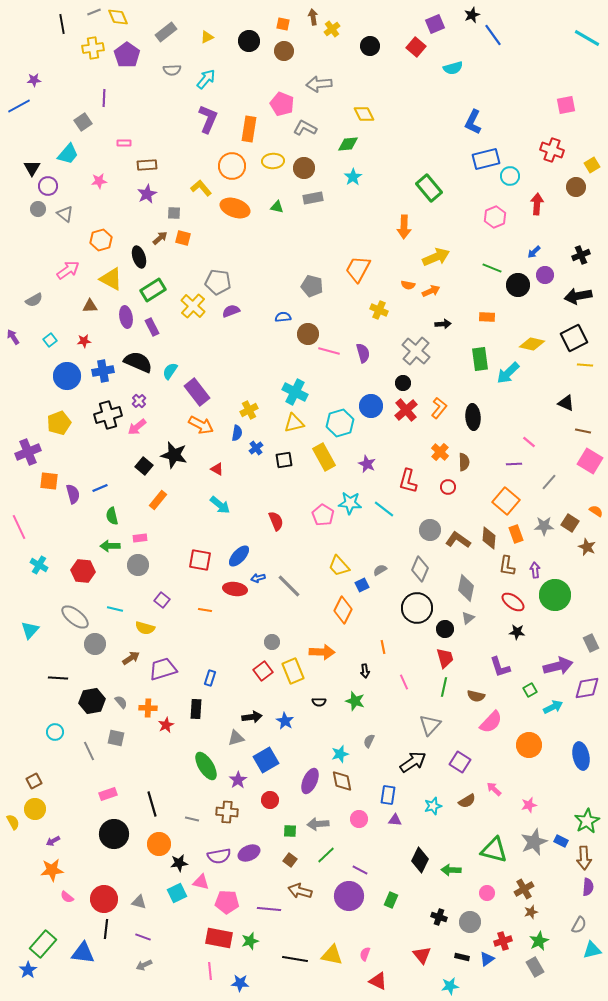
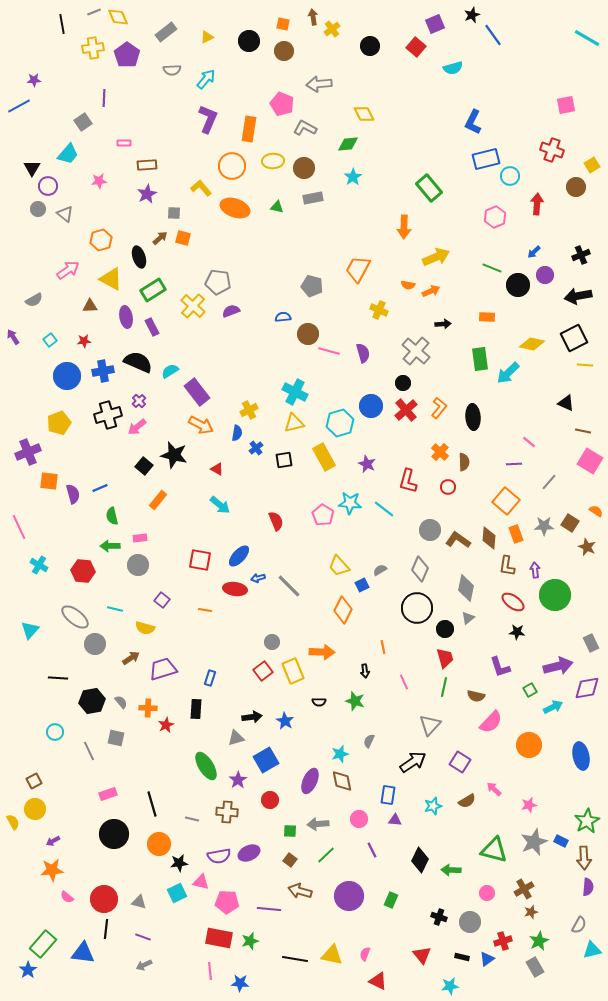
cyan semicircle at (170, 371): rotated 24 degrees clockwise
purple line at (360, 870): moved 12 px right, 20 px up; rotated 35 degrees clockwise
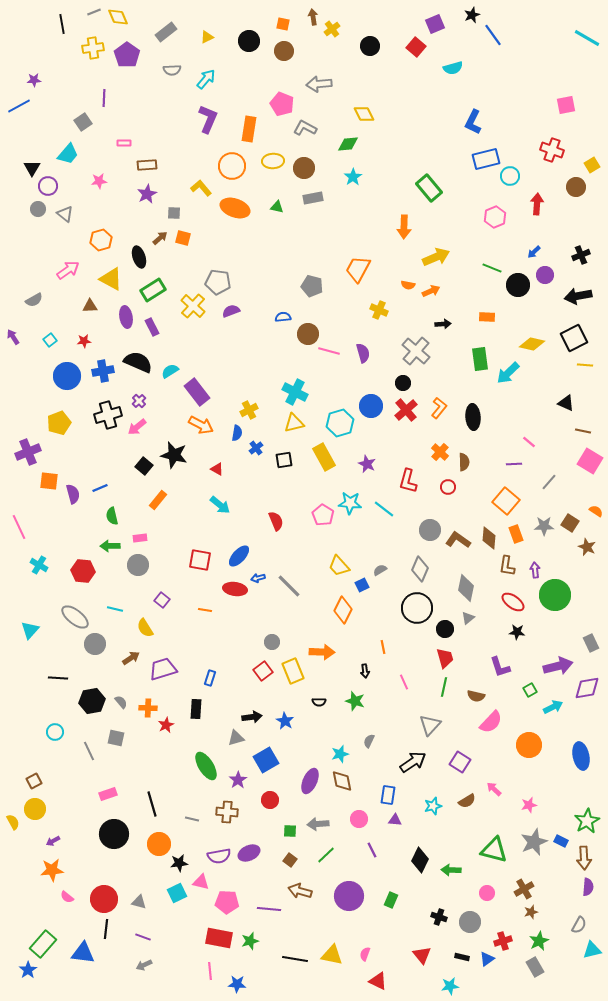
yellow semicircle at (145, 628): rotated 42 degrees clockwise
blue star at (240, 983): moved 3 px left, 1 px down
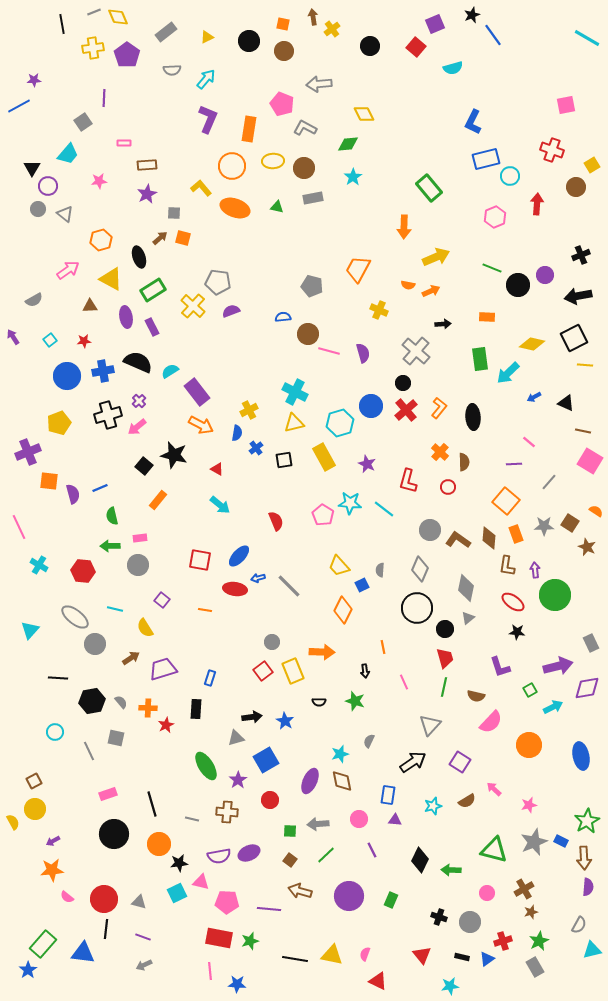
blue arrow at (534, 252): moved 145 px down; rotated 16 degrees clockwise
gray semicircle at (380, 570): rotated 56 degrees counterclockwise
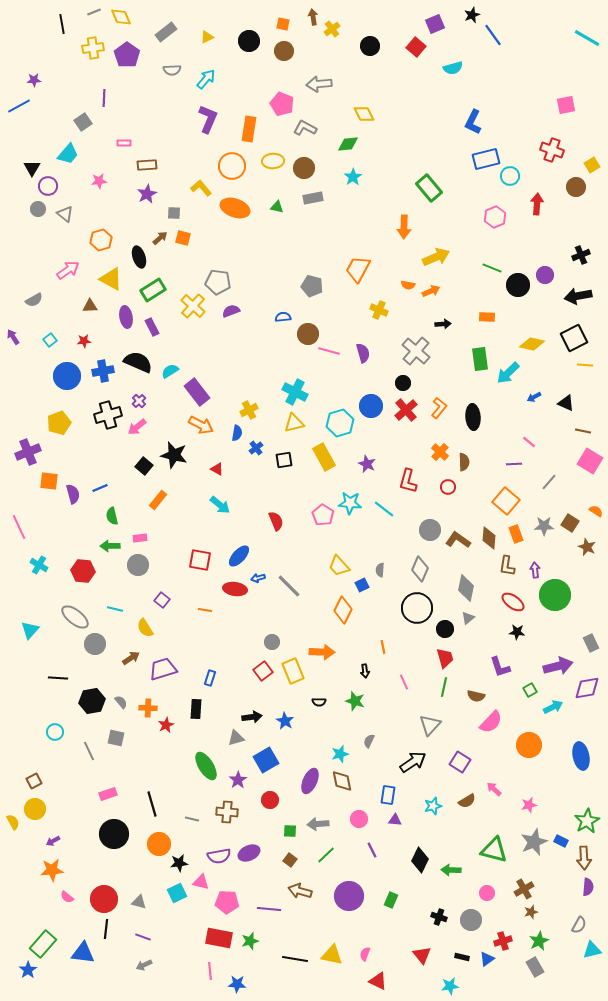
yellow diamond at (118, 17): moved 3 px right
gray circle at (470, 922): moved 1 px right, 2 px up
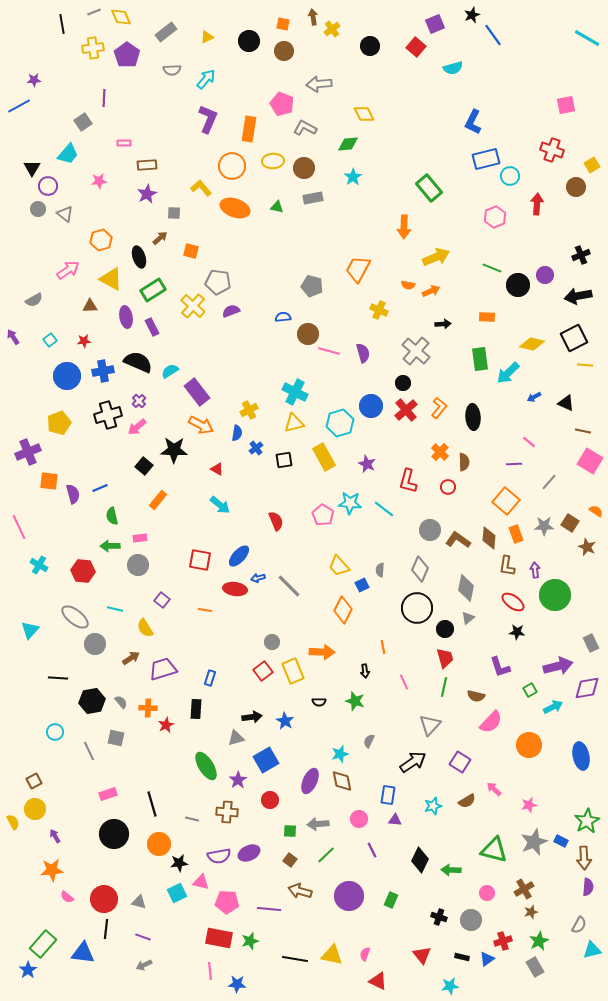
orange square at (183, 238): moved 8 px right, 13 px down
black star at (174, 455): moved 5 px up; rotated 12 degrees counterclockwise
purple arrow at (53, 841): moved 2 px right, 5 px up; rotated 88 degrees clockwise
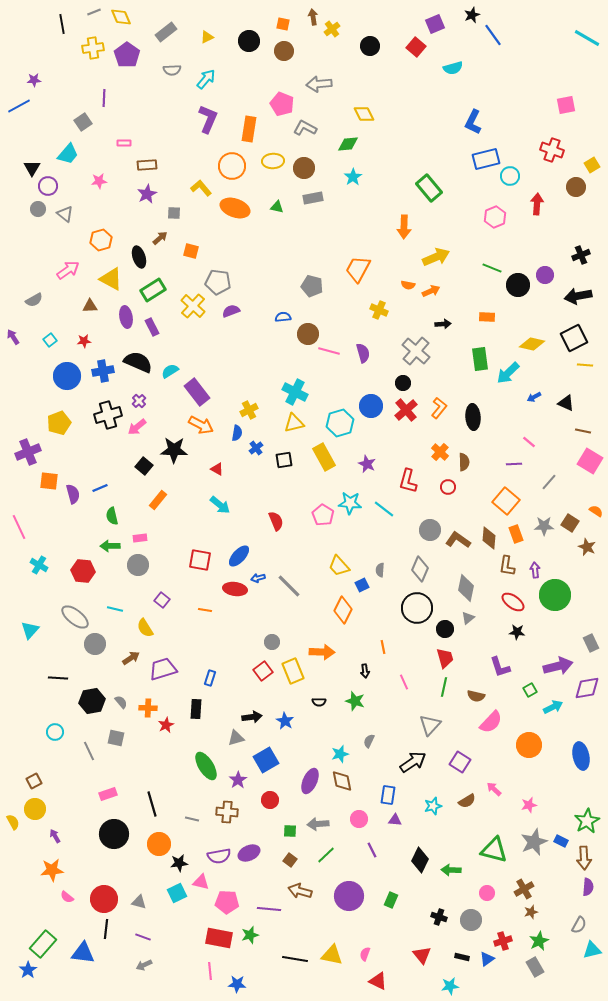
green star at (250, 941): moved 6 px up
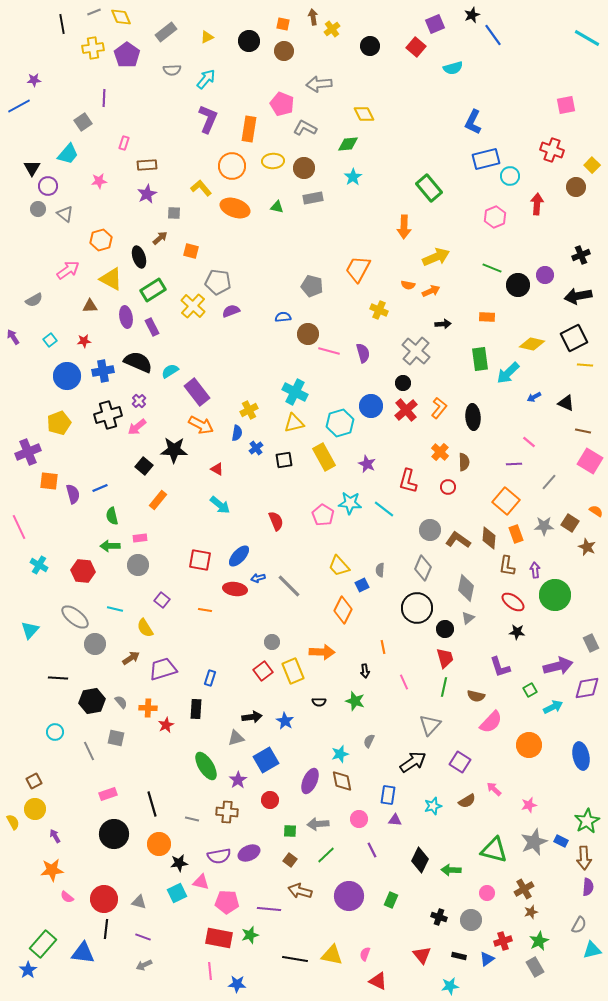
pink rectangle at (124, 143): rotated 72 degrees counterclockwise
yellow square at (592, 165): rotated 14 degrees counterclockwise
gray diamond at (420, 569): moved 3 px right, 1 px up
black rectangle at (462, 957): moved 3 px left, 1 px up
